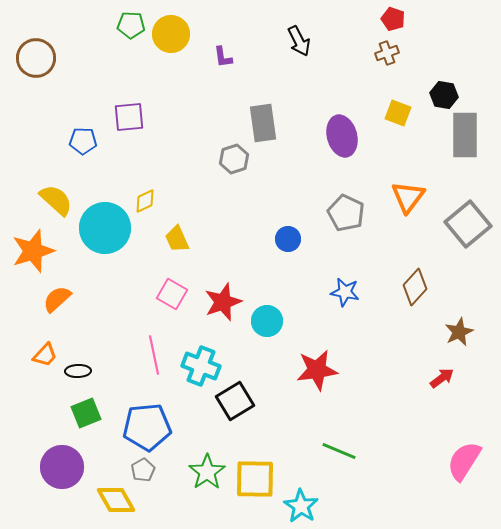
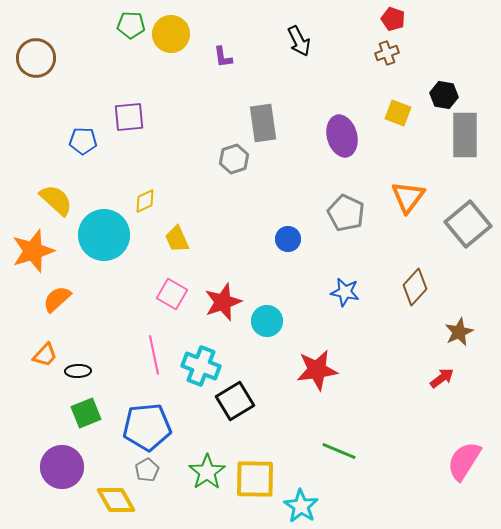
cyan circle at (105, 228): moved 1 px left, 7 px down
gray pentagon at (143, 470): moved 4 px right
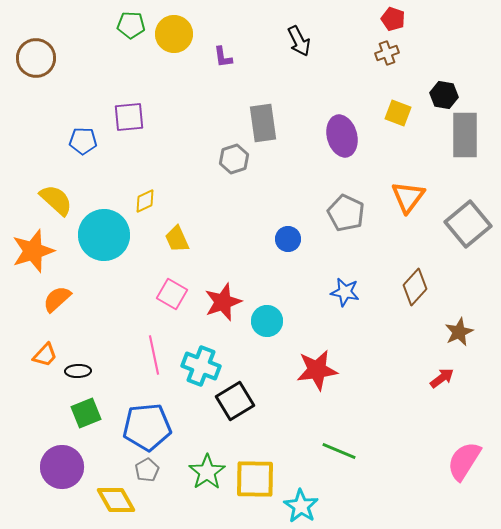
yellow circle at (171, 34): moved 3 px right
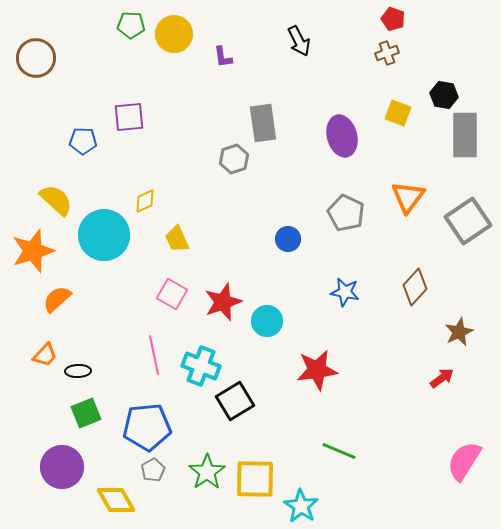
gray square at (468, 224): moved 3 px up; rotated 6 degrees clockwise
gray pentagon at (147, 470): moved 6 px right
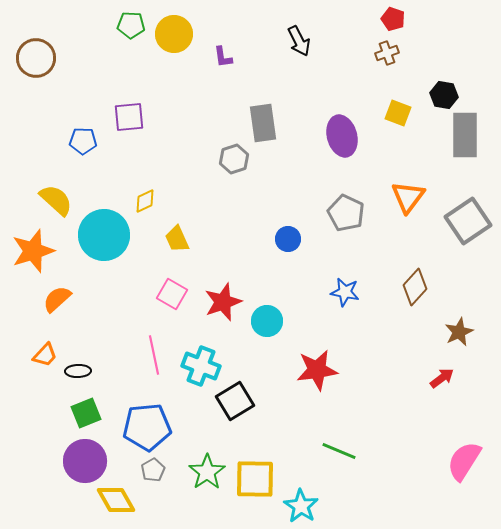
purple circle at (62, 467): moved 23 px right, 6 px up
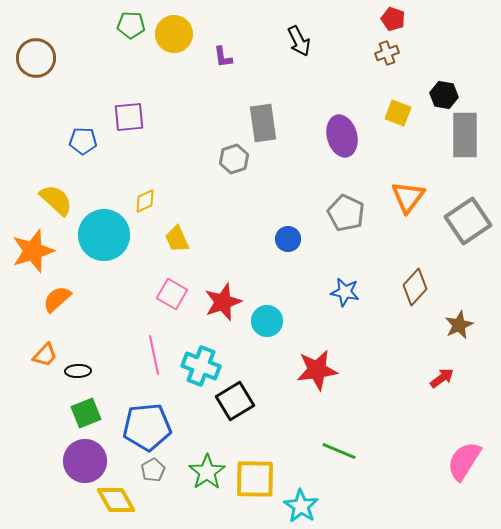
brown star at (459, 332): moved 7 px up
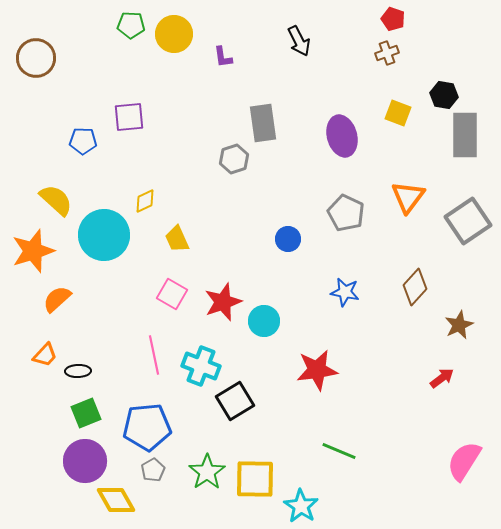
cyan circle at (267, 321): moved 3 px left
